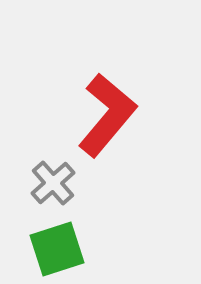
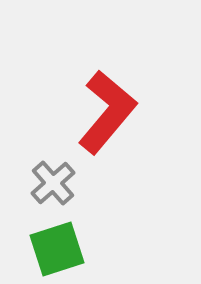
red L-shape: moved 3 px up
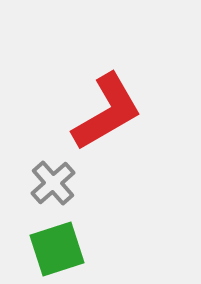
red L-shape: rotated 20 degrees clockwise
